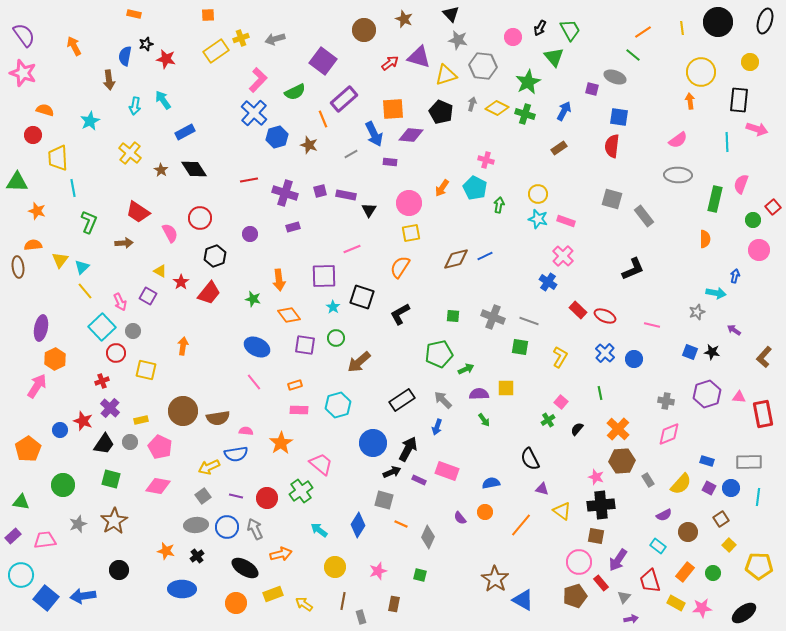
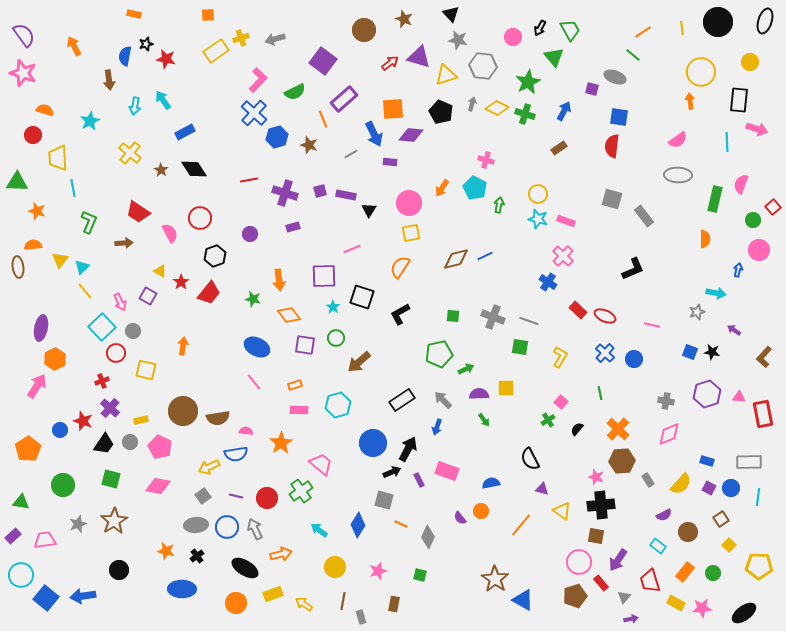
blue arrow at (735, 276): moved 3 px right, 6 px up
purple rectangle at (419, 480): rotated 40 degrees clockwise
orange circle at (485, 512): moved 4 px left, 1 px up
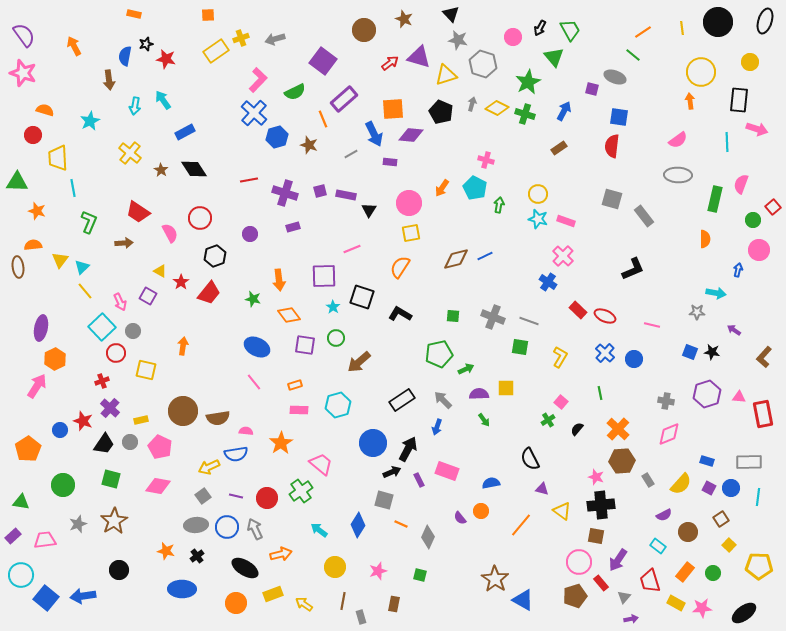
gray hexagon at (483, 66): moved 2 px up; rotated 12 degrees clockwise
gray star at (697, 312): rotated 21 degrees clockwise
black L-shape at (400, 314): rotated 60 degrees clockwise
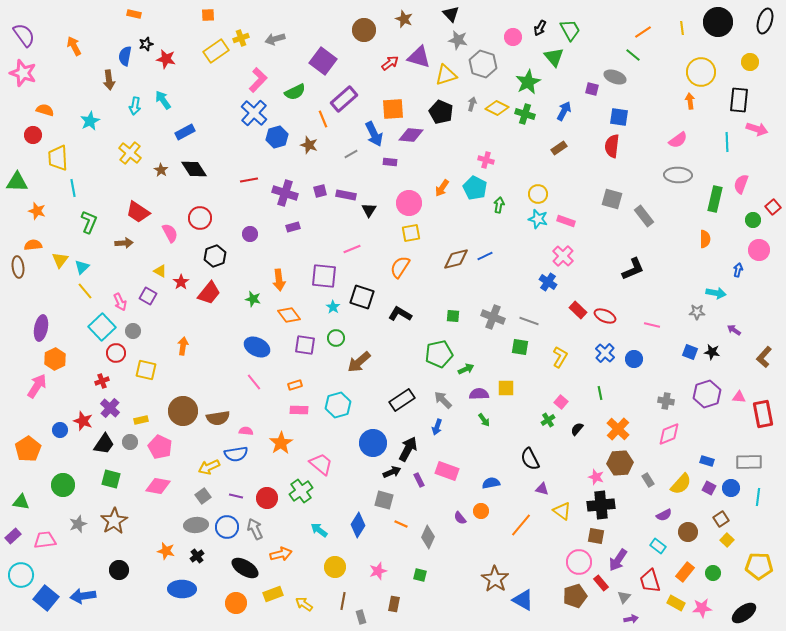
purple square at (324, 276): rotated 8 degrees clockwise
brown hexagon at (622, 461): moved 2 px left, 2 px down
yellow square at (729, 545): moved 2 px left, 5 px up
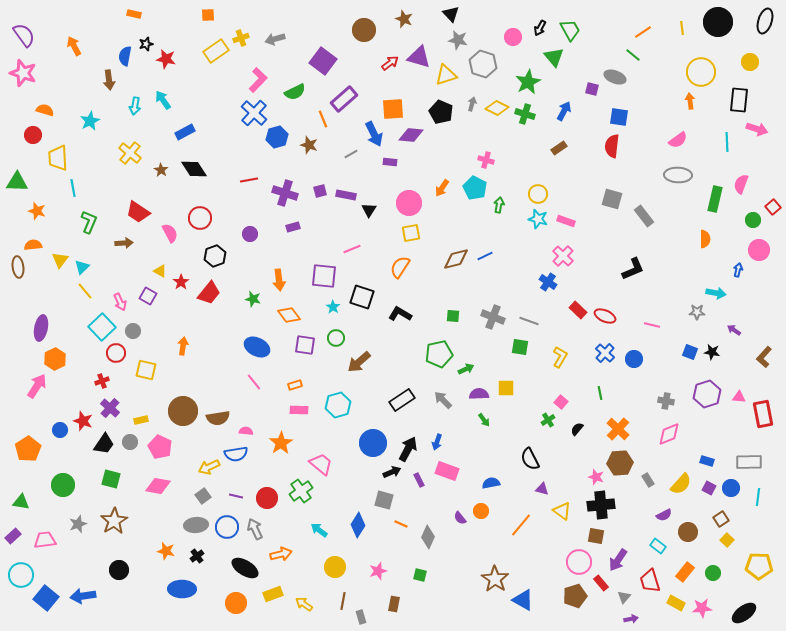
blue arrow at (437, 427): moved 15 px down
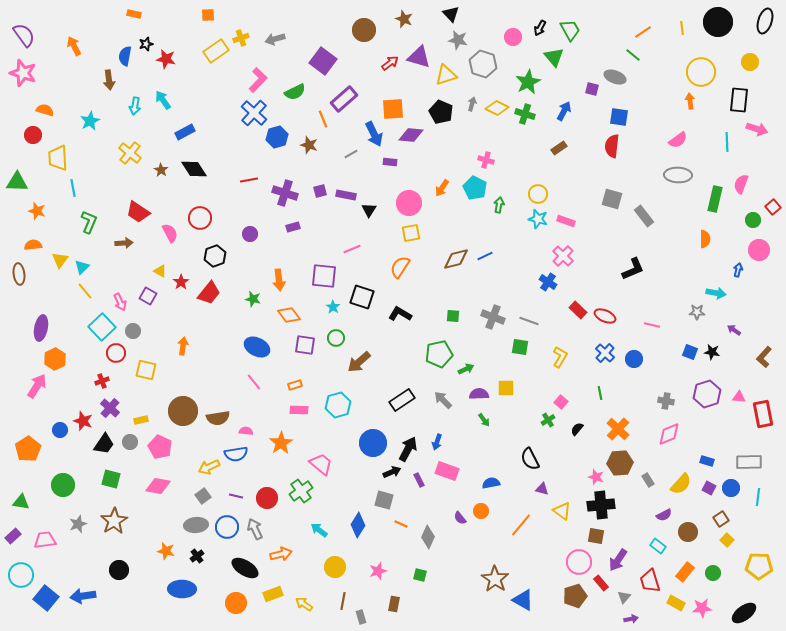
brown ellipse at (18, 267): moved 1 px right, 7 px down
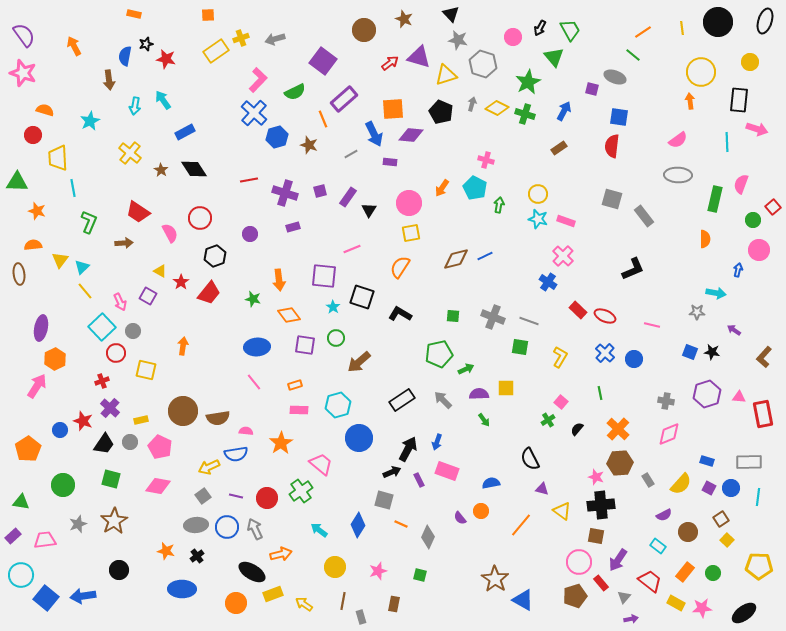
purple rectangle at (346, 195): moved 2 px right, 2 px down; rotated 66 degrees counterclockwise
blue ellipse at (257, 347): rotated 30 degrees counterclockwise
blue circle at (373, 443): moved 14 px left, 5 px up
black ellipse at (245, 568): moved 7 px right, 4 px down
red trapezoid at (650, 581): rotated 145 degrees clockwise
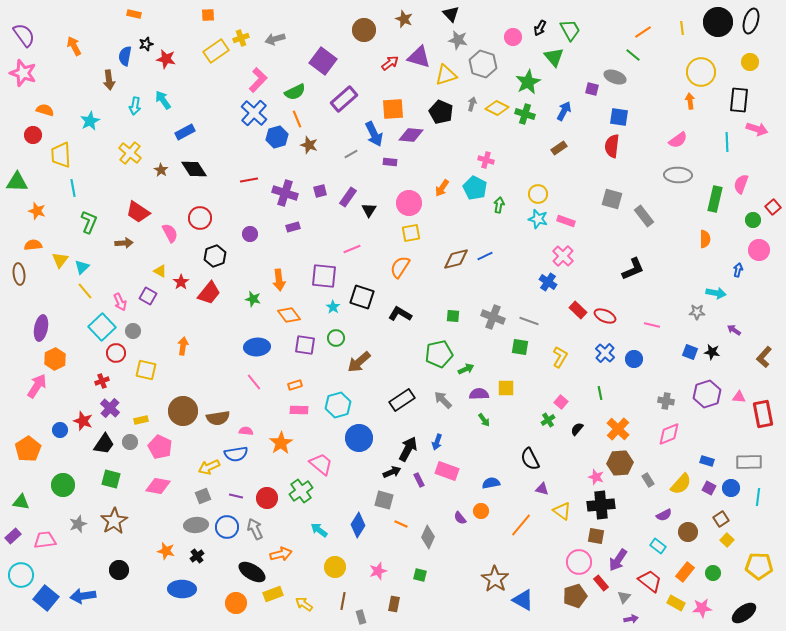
black ellipse at (765, 21): moved 14 px left
orange line at (323, 119): moved 26 px left
yellow trapezoid at (58, 158): moved 3 px right, 3 px up
gray square at (203, 496): rotated 14 degrees clockwise
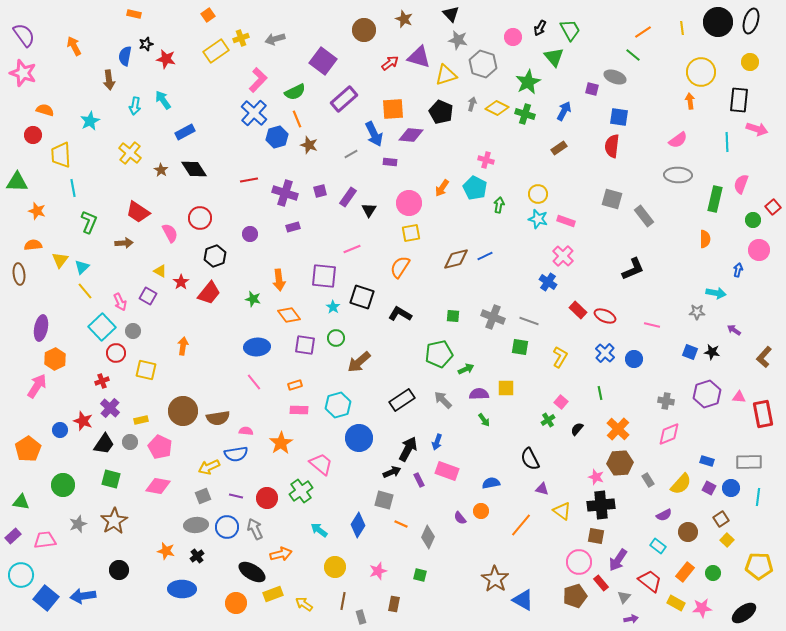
orange square at (208, 15): rotated 32 degrees counterclockwise
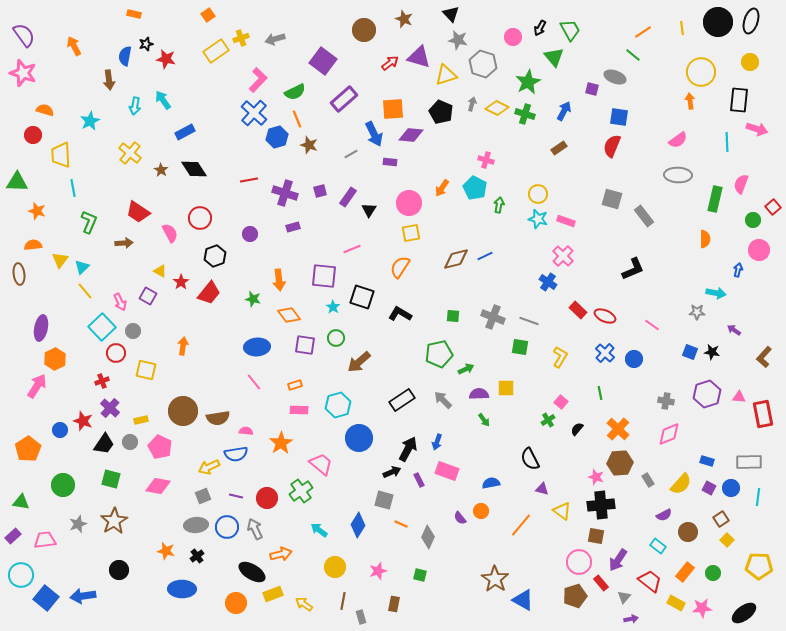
red semicircle at (612, 146): rotated 15 degrees clockwise
pink line at (652, 325): rotated 21 degrees clockwise
